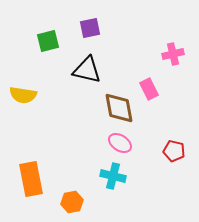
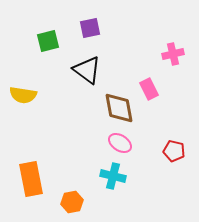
black triangle: rotated 24 degrees clockwise
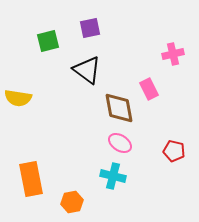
yellow semicircle: moved 5 px left, 3 px down
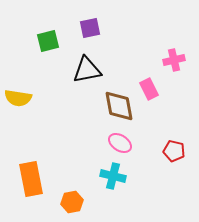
pink cross: moved 1 px right, 6 px down
black triangle: rotated 48 degrees counterclockwise
brown diamond: moved 2 px up
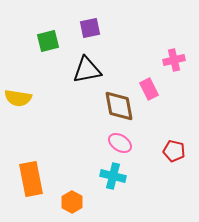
orange hexagon: rotated 20 degrees counterclockwise
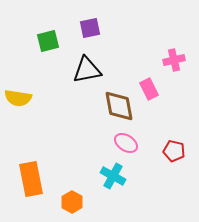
pink ellipse: moved 6 px right
cyan cross: rotated 15 degrees clockwise
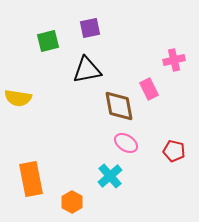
cyan cross: moved 3 px left; rotated 20 degrees clockwise
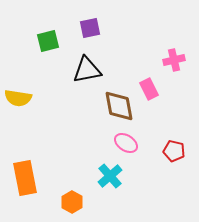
orange rectangle: moved 6 px left, 1 px up
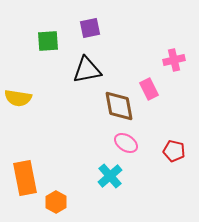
green square: rotated 10 degrees clockwise
orange hexagon: moved 16 px left
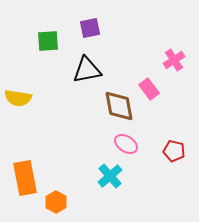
pink cross: rotated 20 degrees counterclockwise
pink rectangle: rotated 10 degrees counterclockwise
pink ellipse: moved 1 px down
